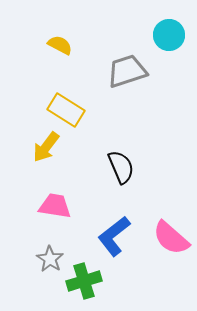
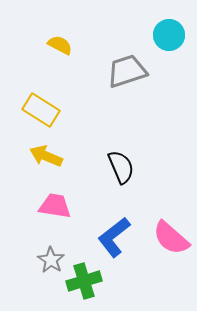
yellow rectangle: moved 25 px left
yellow arrow: moved 9 px down; rotated 76 degrees clockwise
blue L-shape: moved 1 px down
gray star: moved 1 px right, 1 px down
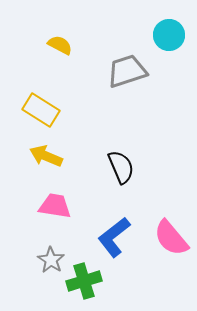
pink semicircle: rotated 9 degrees clockwise
